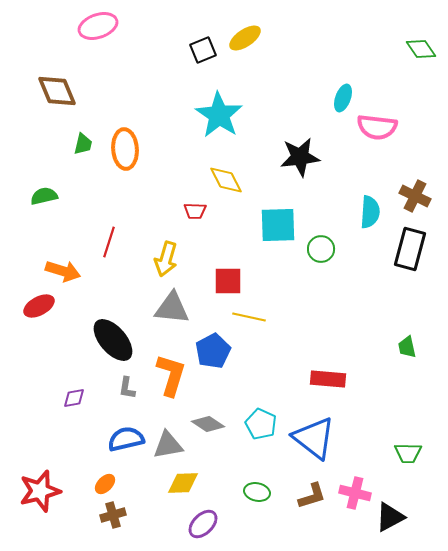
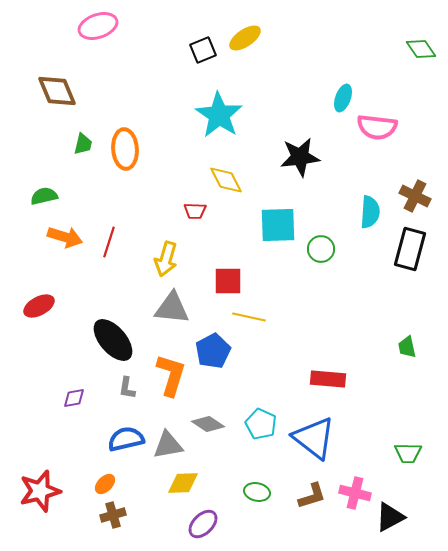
orange arrow at (63, 271): moved 2 px right, 34 px up
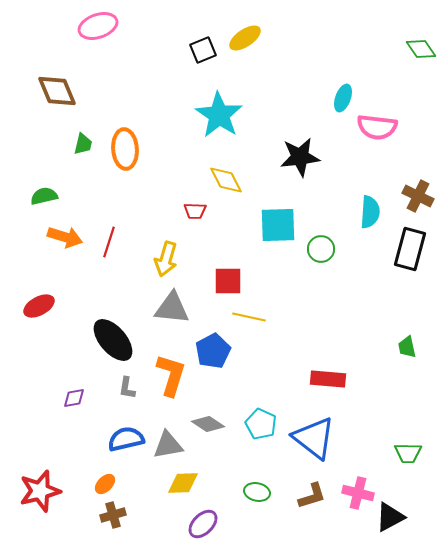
brown cross at (415, 196): moved 3 px right
pink cross at (355, 493): moved 3 px right
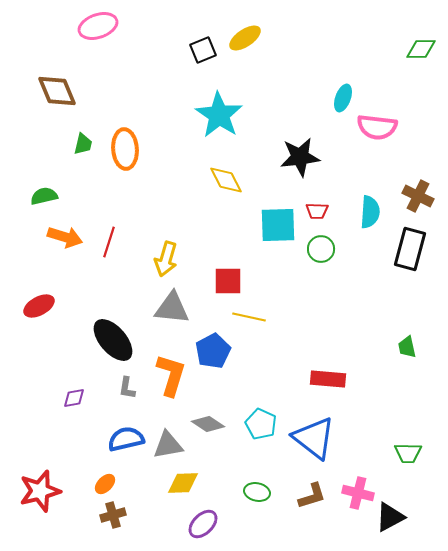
green diamond at (421, 49): rotated 56 degrees counterclockwise
red trapezoid at (195, 211): moved 122 px right
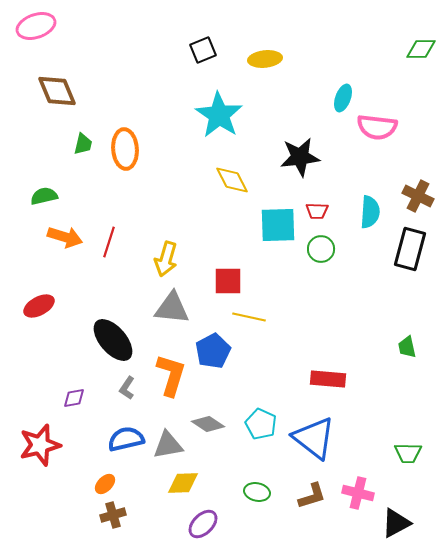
pink ellipse at (98, 26): moved 62 px left
yellow ellipse at (245, 38): moved 20 px right, 21 px down; rotated 28 degrees clockwise
yellow diamond at (226, 180): moved 6 px right
gray L-shape at (127, 388): rotated 25 degrees clockwise
red star at (40, 491): moved 46 px up
black triangle at (390, 517): moved 6 px right, 6 px down
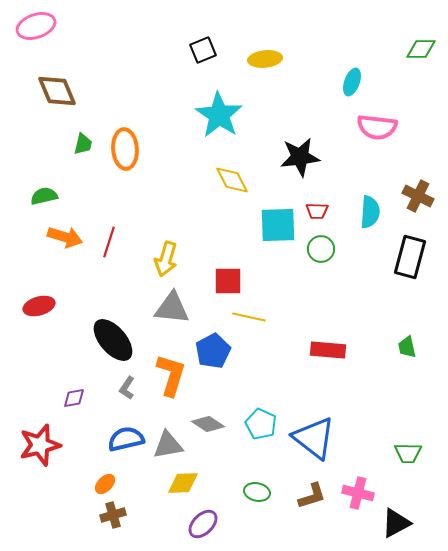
cyan ellipse at (343, 98): moved 9 px right, 16 px up
black rectangle at (410, 249): moved 8 px down
red ellipse at (39, 306): rotated 12 degrees clockwise
red rectangle at (328, 379): moved 29 px up
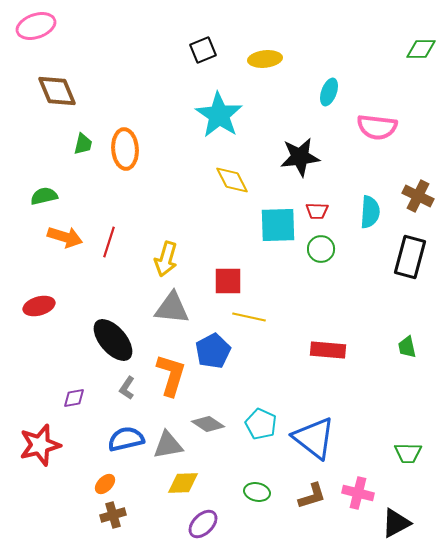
cyan ellipse at (352, 82): moved 23 px left, 10 px down
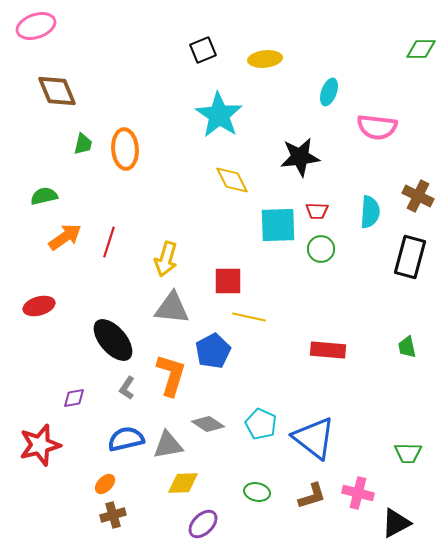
orange arrow at (65, 237): rotated 52 degrees counterclockwise
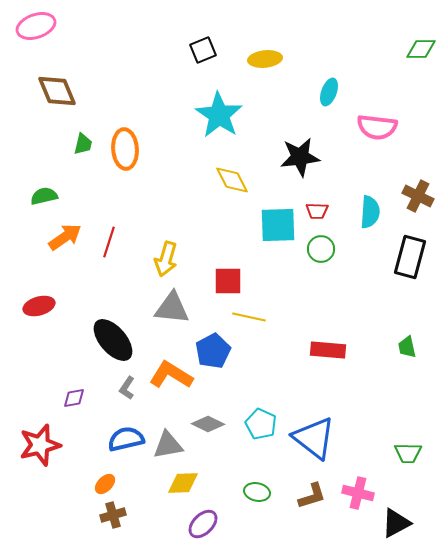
orange L-shape at (171, 375): rotated 75 degrees counterclockwise
gray diamond at (208, 424): rotated 8 degrees counterclockwise
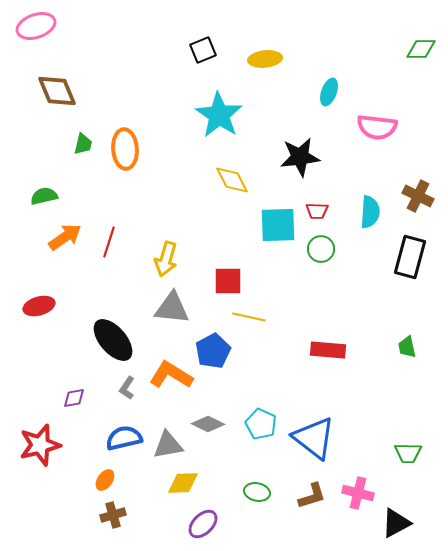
blue semicircle at (126, 439): moved 2 px left, 1 px up
orange ellipse at (105, 484): moved 4 px up; rotated 10 degrees counterclockwise
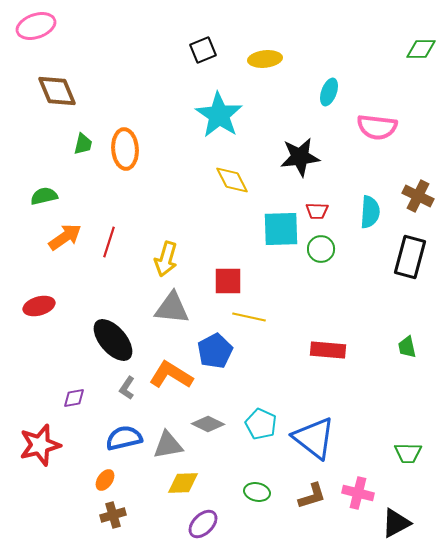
cyan square at (278, 225): moved 3 px right, 4 px down
blue pentagon at (213, 351): moved 2 px right
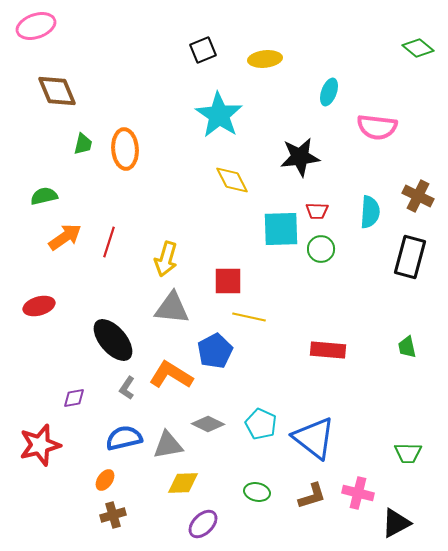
green diamond at (421, 49): moved 3 px left, 1 px up; rotated 40 degrees clockwise
